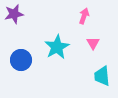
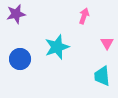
purple star: moved 2 px right
pink triangle: moved 14 px right
cyan star: rotated 10 degrees clockwise
blue circle: moved 1 px left, 1 px up
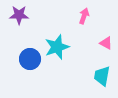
purple star: moved 3 px right, 1 px down; rotated 12 degrees clockwise
pink triangle: moved 1 px left; rotated 32 degrees counterclockwise
blue circle: moved 10 px right
cyan trapezoid: rotated 15 degrees clockwise
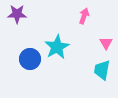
purple star: moved 2 px left, 1 px up
pink triangle: rotated 32 degrees clockwise
cyan star: rotated 10 degrees counterclockwise
cyan trapezoid: moved 6 px up
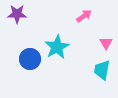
pink arrow: rotated 35 degrees clockwise
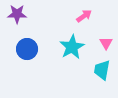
cyan star: moved 15 px right
blue circle: moved 3 px left, 10 px up
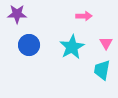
pink arrow: rotated 35 degrees clockwise
blue circle: moved 2 px right, 4 px up
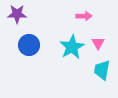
pink triangle: moved 8 px left
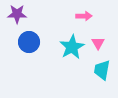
blue circle: moved 3 px up
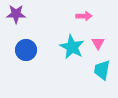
purple star: moved 1 px left
blue circle: moved 3 px left, 8 px down
cyan star: rotated 15 degrees counterclockwise
